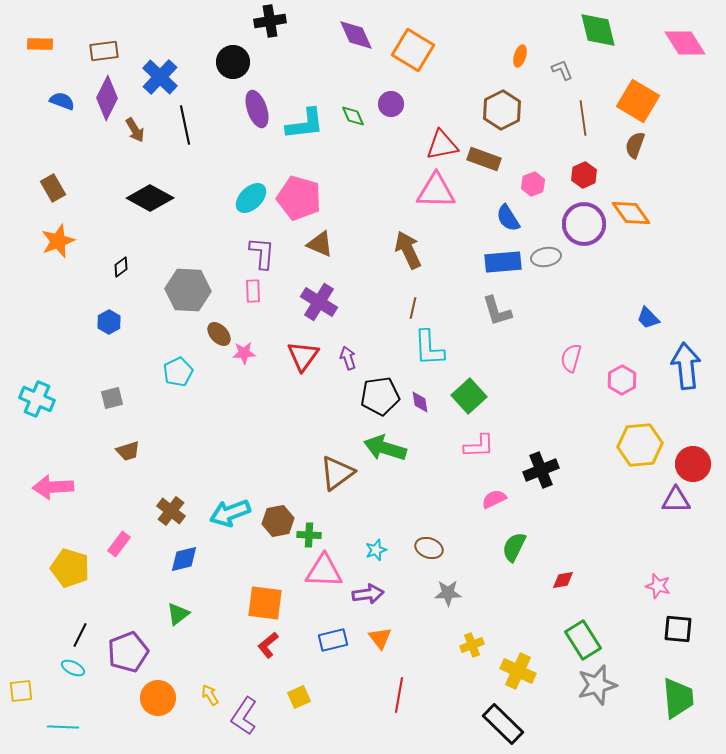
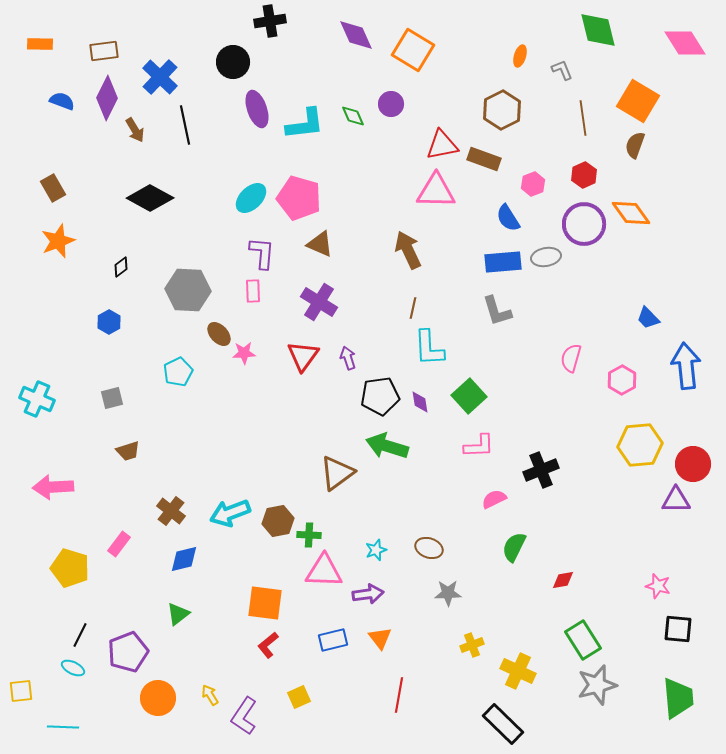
green arrow at (385, 448): moved 2 px right, 2 px up
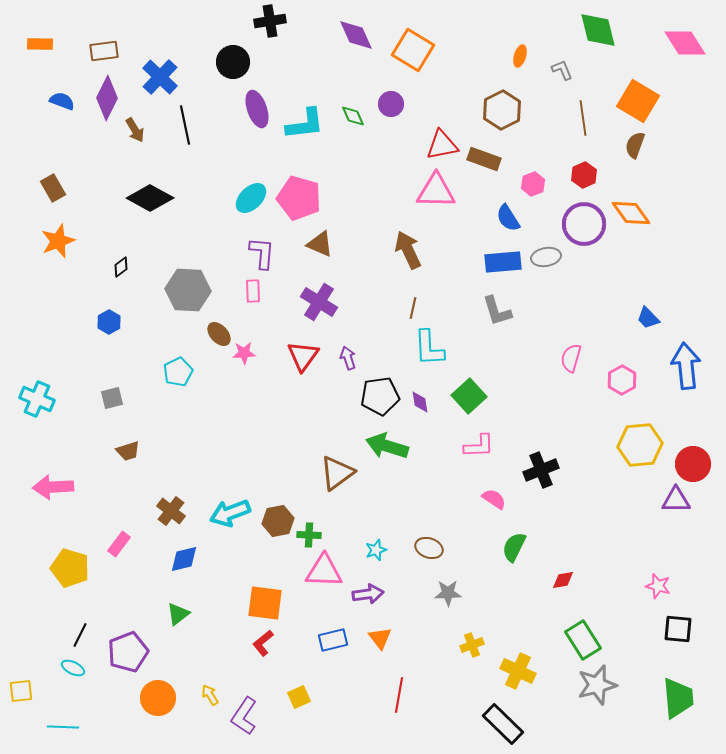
pink semicircle at (494, 499): rotated 60 degrees clockwise
red L-shape at (268, 645): moved 5 px left, 2 px up
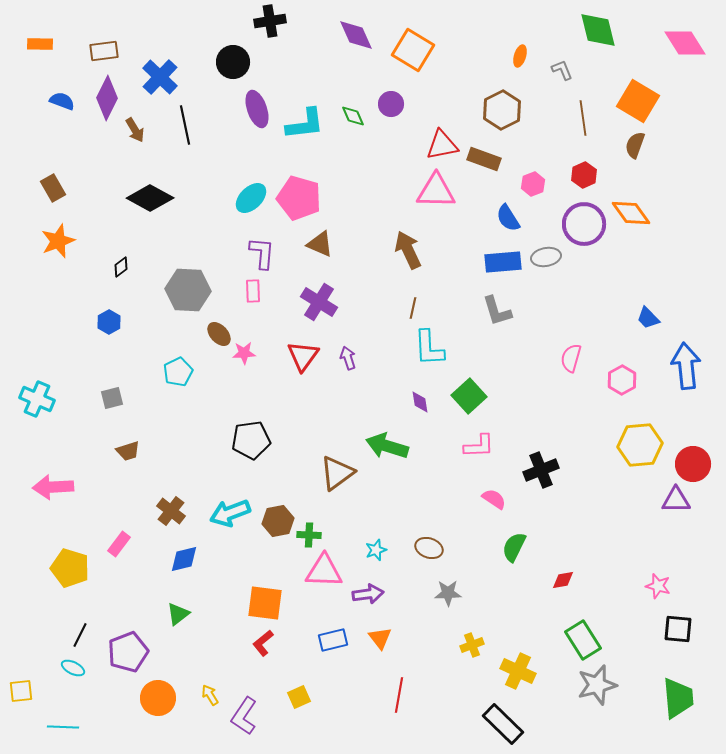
black pentagon at (380, 396): moved 129 px left, 44 px down
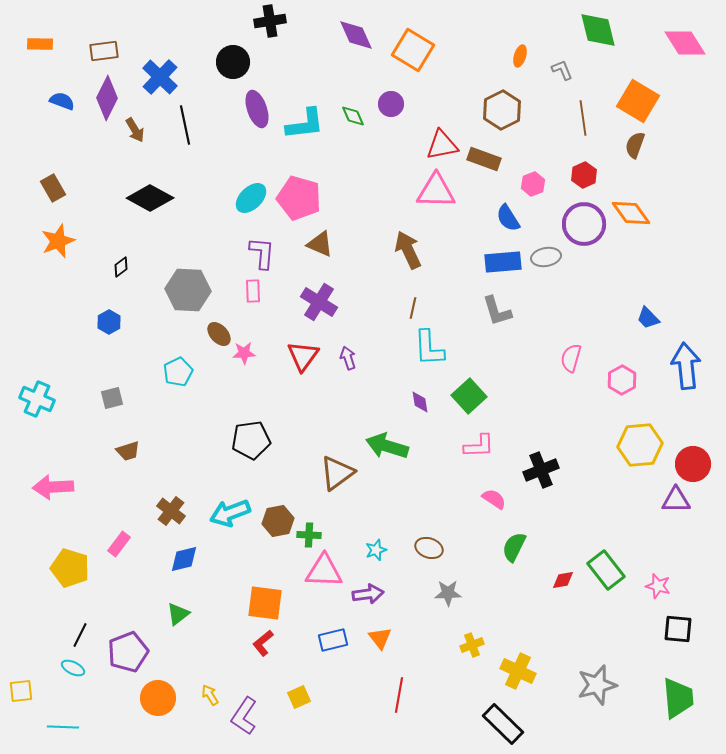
green rectangle at (583, 640): moved 23 px right, 70 px up; rotated 6 degrees counterclockwise
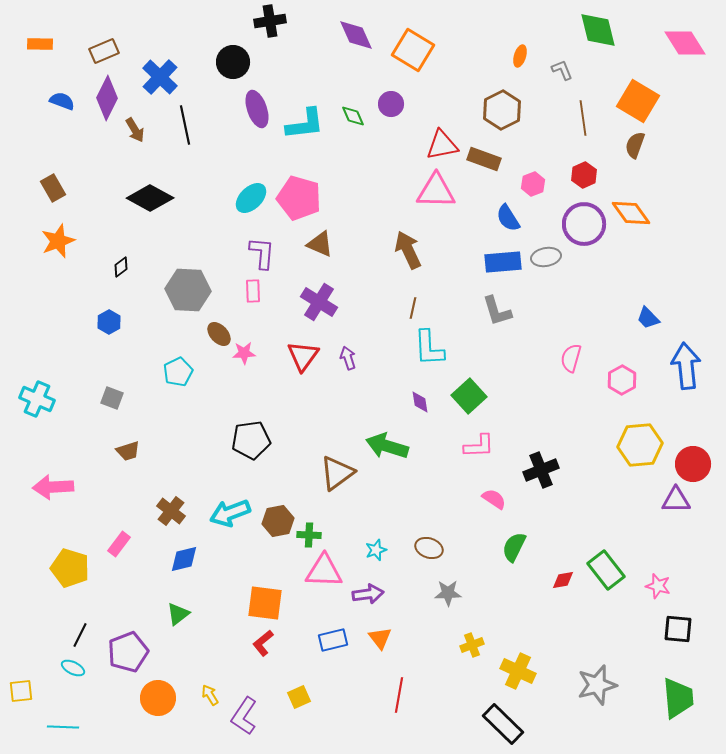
brown rectangle at (104, 51): rotated 16 degrees counterclockwise
gray square at (112, 398): rotated 35 degrees clockwise
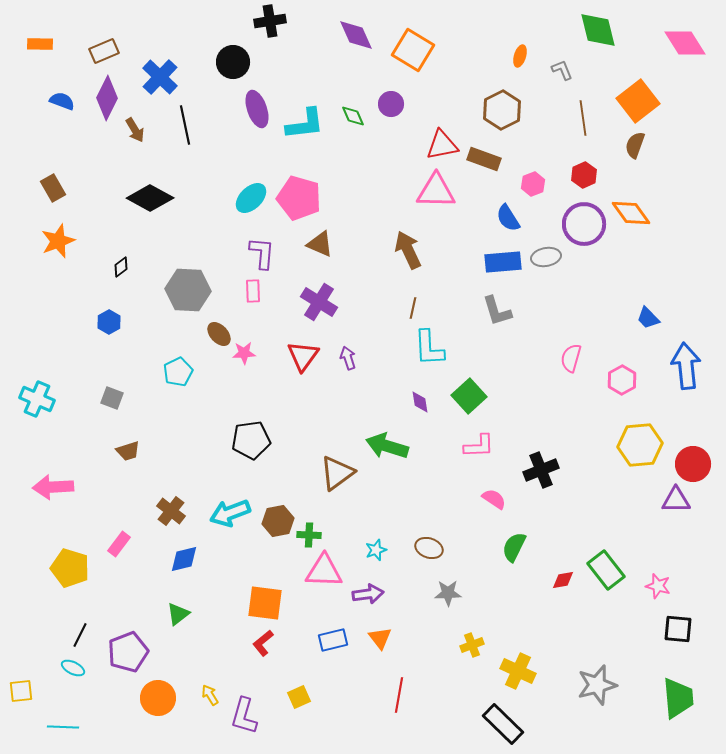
orange square at (638, 101): rotated 21 degrees clockwise
purple L-shape at (244, 716): rotated 18 degrees counterclockwise
